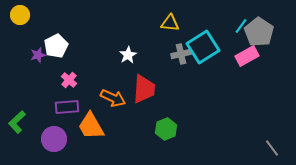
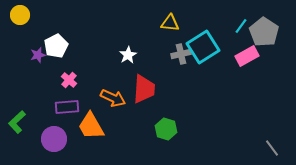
gray pentagon: moved 5 px right
green hexagon: rotated 20 degrees counterclockwise
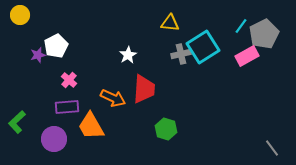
gray pentagon: moved 2 px down; rotated 12 degrees clockwise
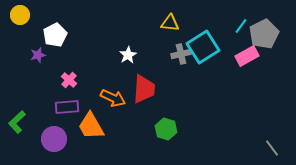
white pentagon: moved 1 px left, 11 px up
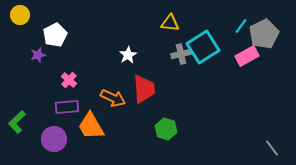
red trapezoid: rotated 8 degrees counterclockwise
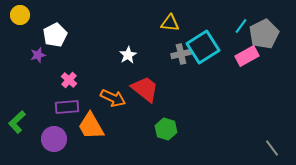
red trapezoid: moved 1 px right; rotated 48 degrees counterclockwise
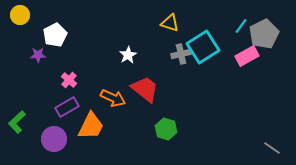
yellow triangle: rotated 12 degrees clockwise
purple star: rotated 14 degrees clockwise
purple rectangle: rotated 25 degrees counterclockwise
orange trapezoid: rotated 124 degrees counterclockwise
gray line: rotated 18 degrees counterclockwise
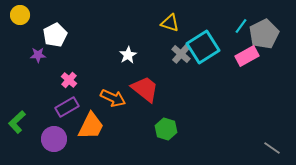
gray cross: rotated 36 degrees counterclockwise
